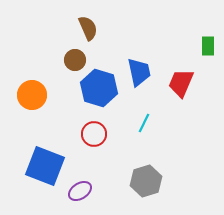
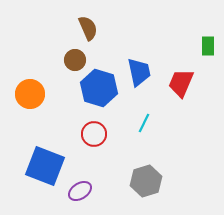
orange circle: moved 2 px left, 1 px up
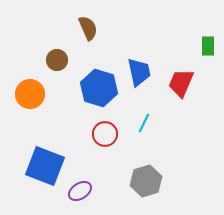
brown circle: moved 18 px left
red circle: moved 11 px right
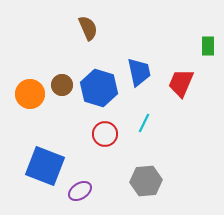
brown circle: moved 5 px right, 25 px down
gray hexagon: rotated 12 degrees clockwise
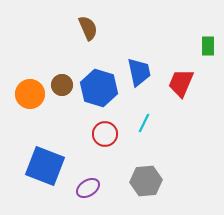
purple ellipse: moved 8 px right, 3 px up
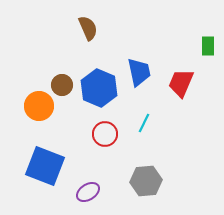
blue hexagon: rotated 6 degrees clockwise
orange circle: moved 9 px right, 12 px down
purple ellipse: moved 4 px down
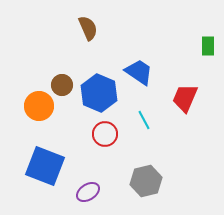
blue trapezoid: rotated 44 degrees counterclockwise
red trapezoid: moved 4 px right, 15 px down
blue hexagon: moved 5 px down
cyan line: moved 3 px up; rotated 54 degrees counterclockwise
gray hexagon: rotated 8 degrees counterclockwise
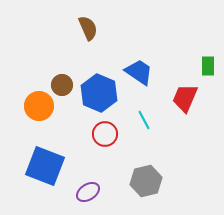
green rectangle: moved 20 px down
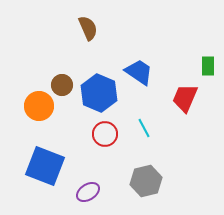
cyan line: moved 8 px down
